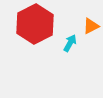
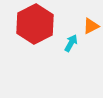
cyan arrow: moved 1 px right
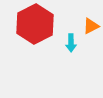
cyan arrow: rotated 150 degrees clockwise
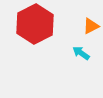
cyan arrow: moved 10 px right, 10 px down; rotated 126 degrees clockwise
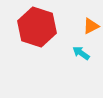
red hexagon: moved 2 px right, 3 px down; rotated 15 degrees counterclockwise
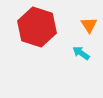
orange triangle: moved 2 px left, 1 px up; rotated 36 degrees counterclockwise
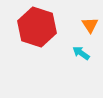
orange triangle: moved 1 px right
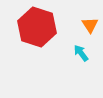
cyan arrow: rotated 18 degrees clockwise
